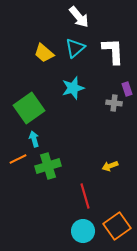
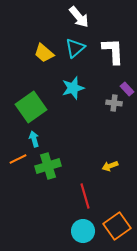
purple rectangle: rotated 24 degrees counterclockwise
green square: moved 2 px right, 1 px up
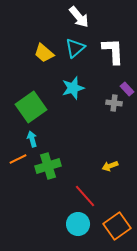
cyan arrow: moved 2 px left
red line: rotated 25 degrees counterclockwise
cyan circle: moved 5 px left, 7 px up
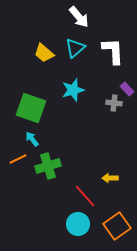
cyan star: moved 2 px down
green square: moved 1 px down; rotated 36 degrees counterclockwise
cyan arrow: rotated 21 degrees counterclockwise
yellow arrow: moved 12 px down; rotated 21 degrees clockwise
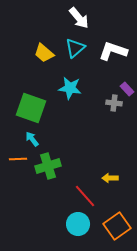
white arrow: moved 1 px down
white L-shape: rotated 68 degrees counterclockwise
cyan star: moved 3 px left, 2 px up; rotated 25 degrees clockwise
orange line: rotated 24 degrees clockwise
